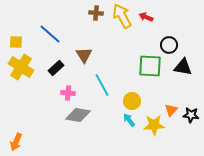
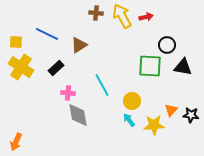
red arrow: rotated 144 degrees clockwise
blue line: moved 3 px left; rotated 15 degrees counterclockwise
black circle: moved 2 px left
brown triangle: moved 5 px left, 10 px up; rotated 30 degrees clockwise
gray diamond: rotated 70 degrees clockwise
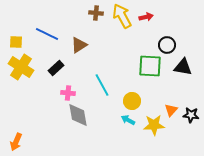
cyan arrow: moved 1 px left; rotated 24 degrees counterclockwise
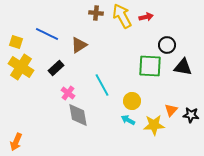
yellow square: rotated 16 degrees clockwise
pink cross: rotated 32 degrees clockwise
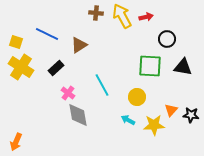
black circle: moved 6 px up
yellow circle: moved 5 px right, 4 px up
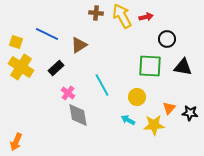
orange triangle: moved 2 px left, 2 px up
black star: moved 1 px left, 2 px up
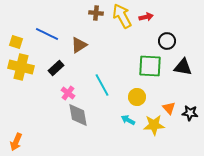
black circle: moved 2 px down
yellow cross: rotated 20 degrees counterclockwise
orange triangle: rotated 24 degrees counterclockwise
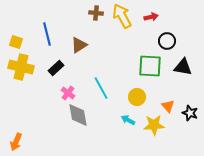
red arrow: moved 5 px right
blue line: rotated 50 degrees clockwise
cyan line: moved 1 px left, 3 px down
orange triangle: moved 1 px left, 2 px up
black star: rotated 14 degrees clockwise
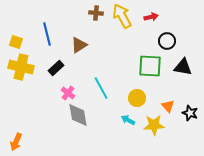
yellow circle: moved 1 px down
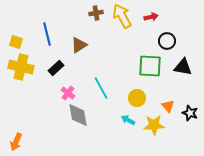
brown cross: rotated 16 degrees counterclockwise
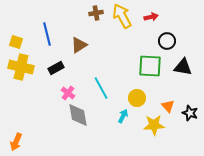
black rectangle: rotated 14 degrees clockwise
cyan arrow: moved 5 px left, 4 px up; rotated 88 degrees clockwise
